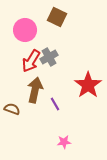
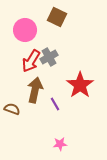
red star: moved 8 px left
pink star: moved 4 px left, 2 px down
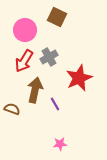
red arrow: moved 7 px left
red star: moved 1 px left, 7 px up; rotated 12 degrees clockwise
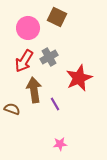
pink circle: moved 3 px right, 2 px up
brown arrow: moved 1 px left; rotated 20 degrees counterclockwise
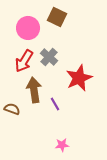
gray cross: rotated 18 degrees counterclockwise
pink star: moved 2 px right, 1 px down
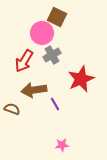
pink circle: moved 14 px right, 5 px down
gray cross: moved 3 px right, 2 px up; rotated 18 degrees clockwise
red star: moved 2 px right, 1 px down
brown arrow: rotated 90 degrees counterclockwise
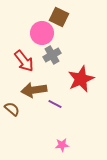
brown square: moved 2 px right
red arrow: rotated 70 degrees counterclockwise
purple line: rotated 32 degrees counterclockwise
brown semicircle: rotated 21 degrees clockwise
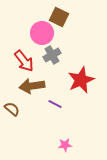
red star: moved 1 px down
brown arrow: moved 2 px left, 4 px up
pink star: moved 3 px right
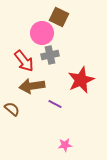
gray cross: moved 2 px left; rotated 18 degrees clockwise
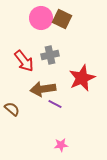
brown square: moved 3 px right, 2 px down
pink circle: moved 1 px left, 15 px up
red star: moved 1 px right, 2 px up
brown arrow: moved 11 px right, 3 px down
pink star: moved 4 px left
